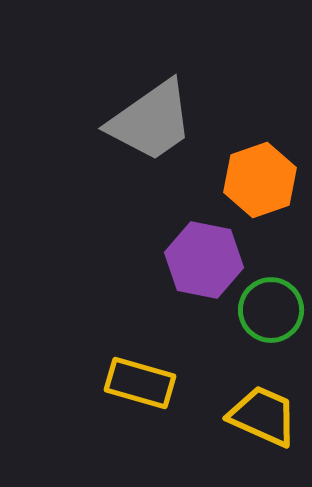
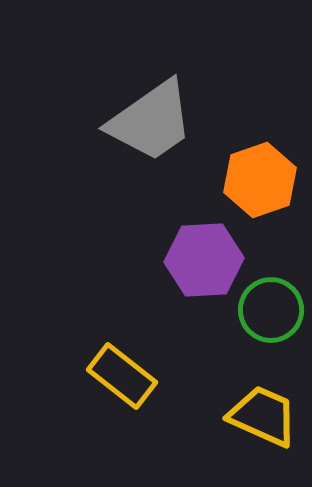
purple hexagon: rotated 14 degrees counterclockwise
yellow rectangle: moved 18 px left, 7 px up; rotated 22 degrees clockwise
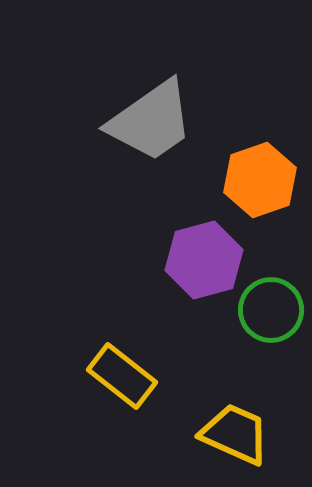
purple hexagon: rotated 12 degrees counterclockwise
yellow trapezoid: moved 28 px left, 18 px down
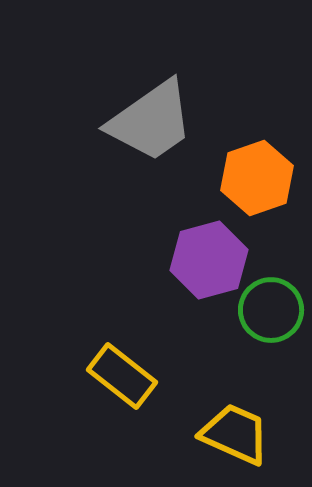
orange hexagon: moved 3 px left, 2 px up
purple hexagon: moved 5 px right
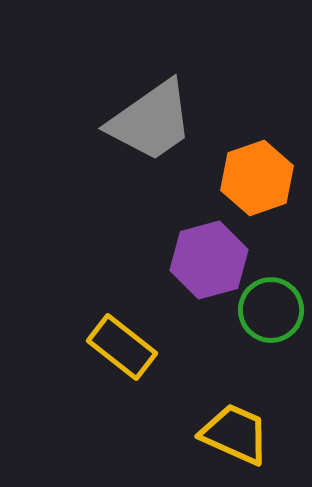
yellow rectangle: moved 29 px up
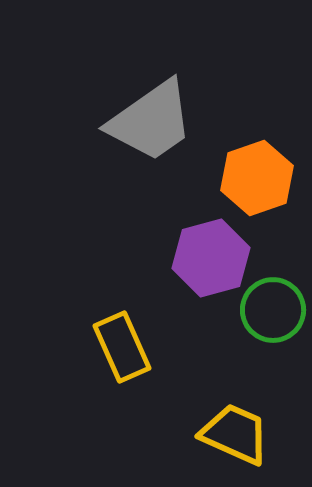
purple hexagon: moved 2 px right, 2 px up
green circle: moved 2 px right
yellow rectangle: rotated 28 degrees clockwise
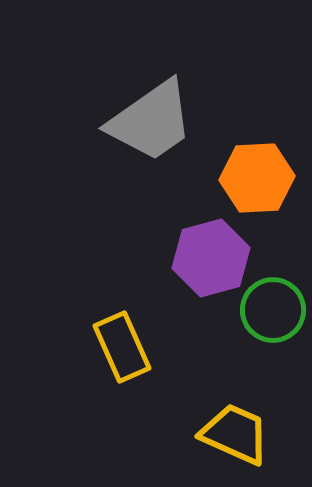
orange hexagon: rotated 16 degrees clockwise
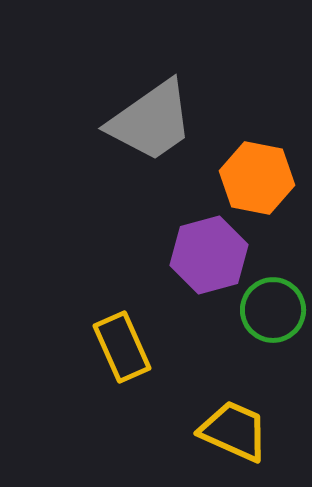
orange hexagon: rotated 14 degrees clockwise
purple hexagon: moved 2 px left, 3 px up
yellow trapezoid: moved 1 px left, 3 px up
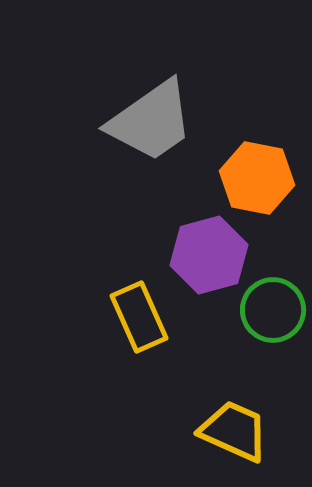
yellow rectangle: moved 17 px right, 30 px up
